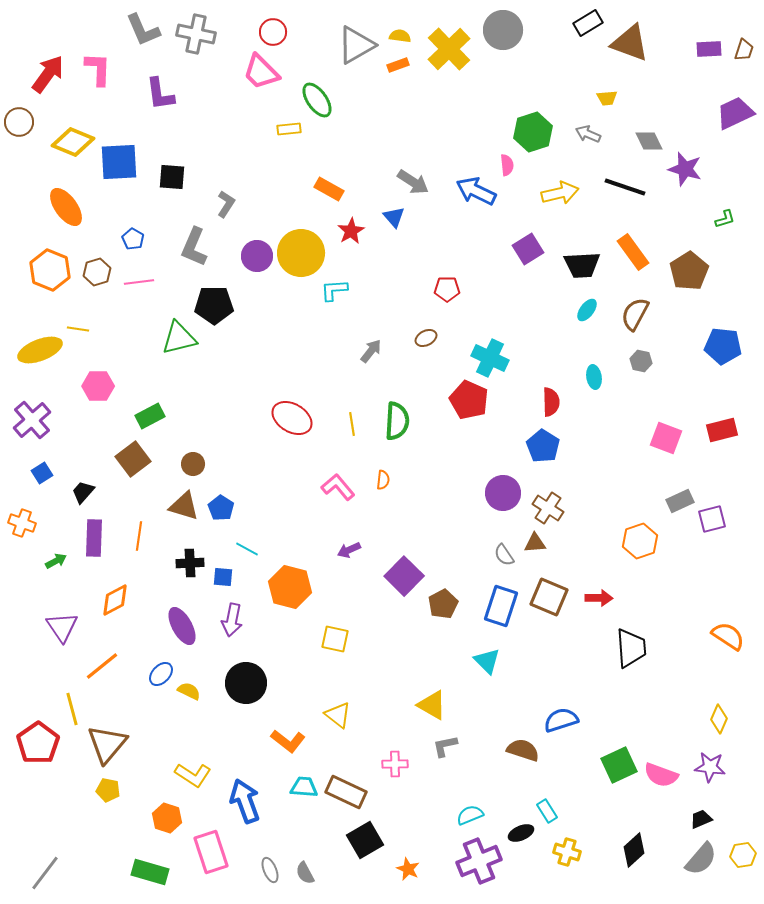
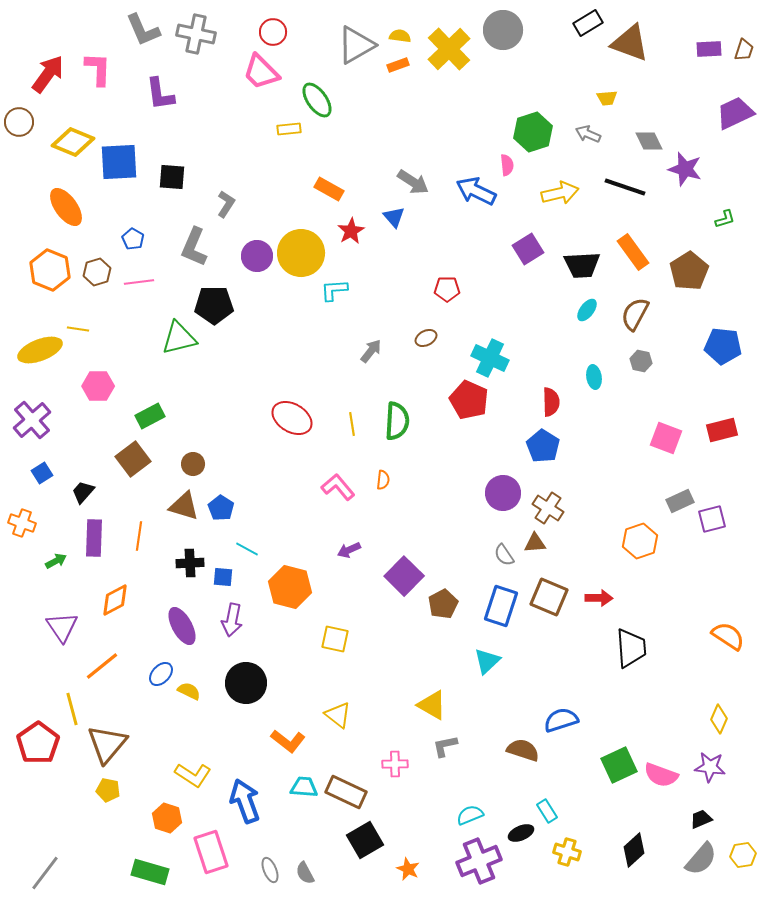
cyan triangle at (487, 661): rotated 32 degrees clockwise
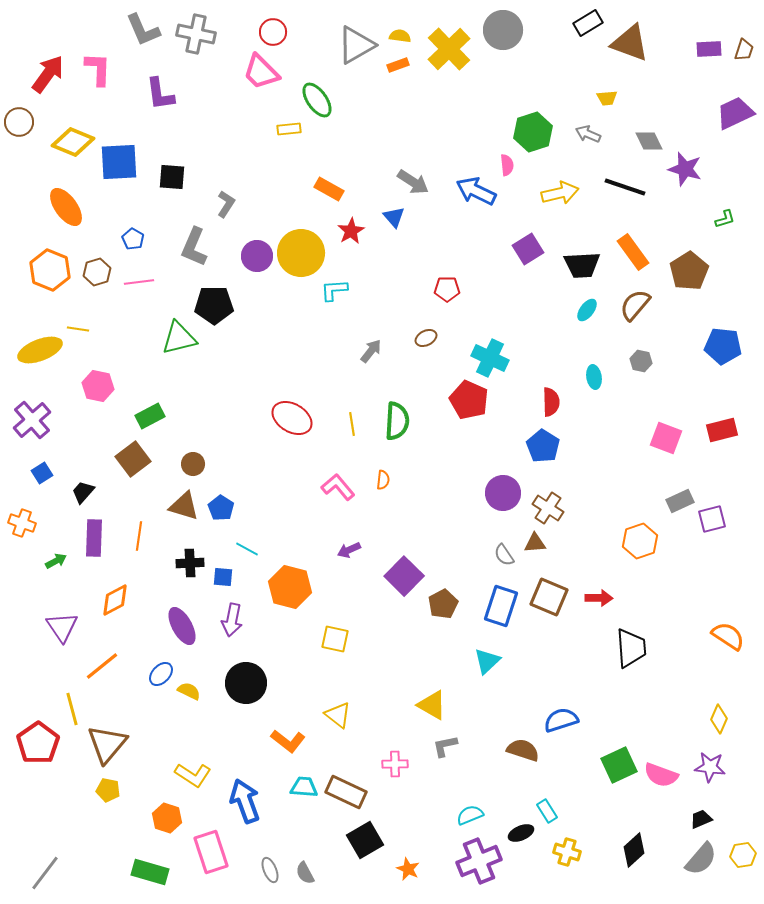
brown semicircle at (635, 314): moved 9 px up; rotated 12 degrees clockwise
pink hexagon at (98, 386): rotated 12 degrees clockwise
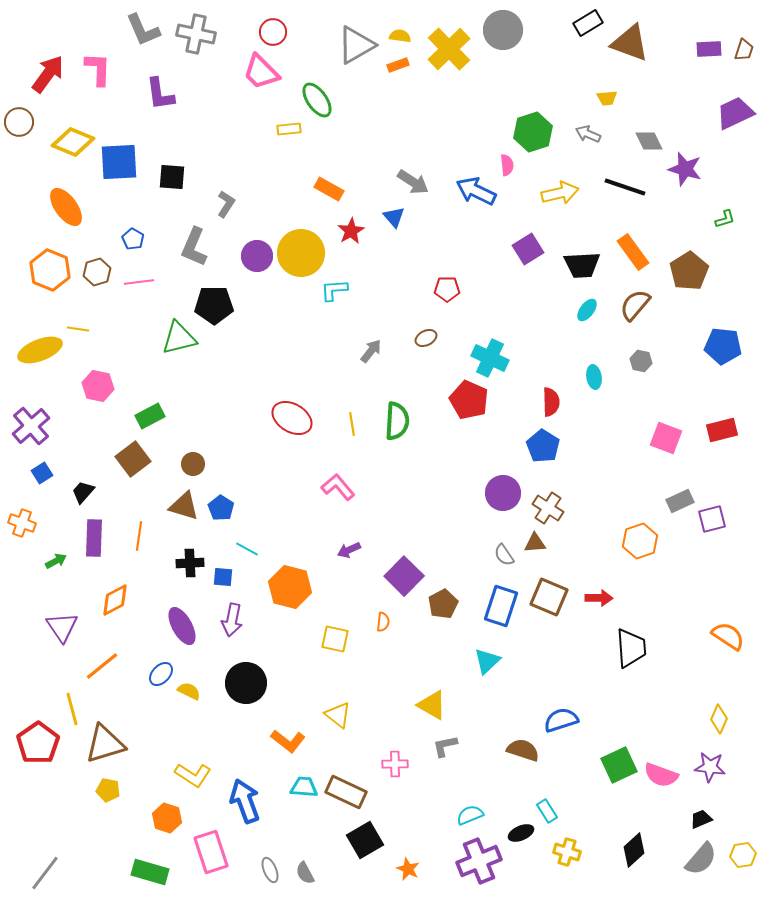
purple cross at (32, 420): moved 1 px left, 6 px down
orange semicircle at (383, 480): moved 142 px down
brown triangle at (107, 744): moved 2 px left; rotated 33 degrees clockwise
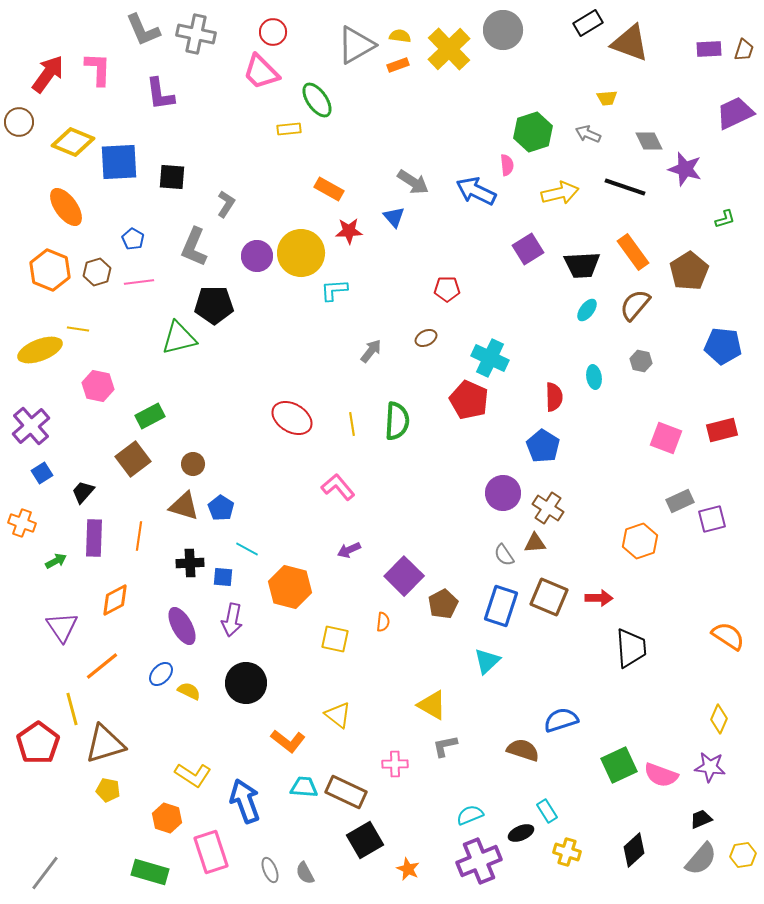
red star at (351, 231): moved 2 px left; rotated 28 degrees clockwise
red semicircle at (551, 402): moved 3 px right, 5 px up
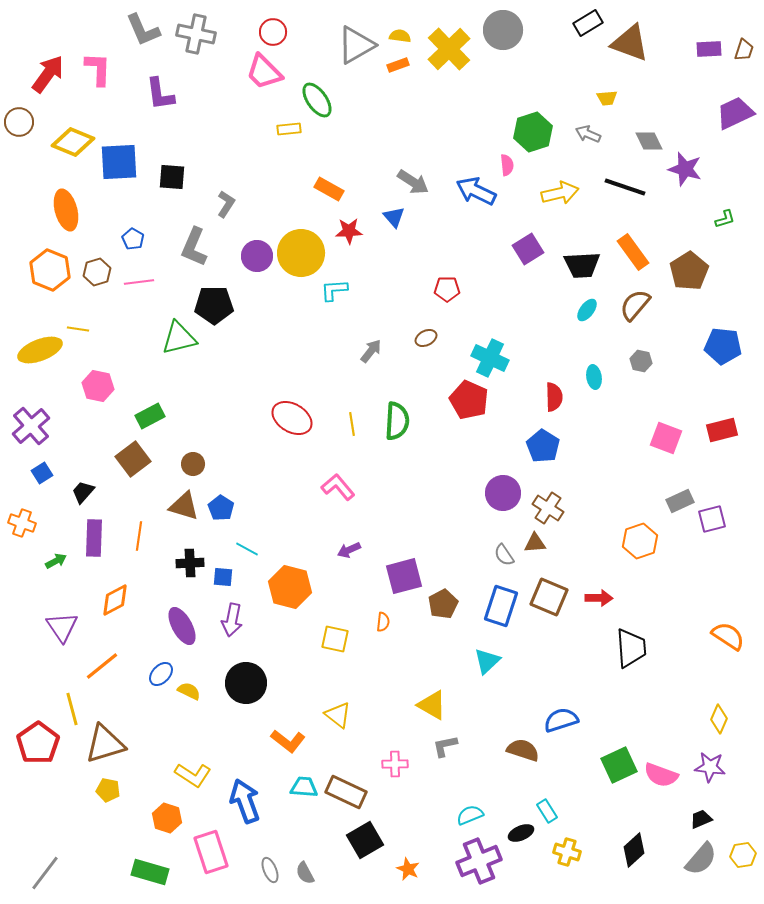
pink trapezoid at (261, 72): moved 3 px right
orange ellipse at (66, 207): moved 3 px down; rotated 21 degrees clockwise
purple square at (404, 576): rotated 30 degrees clockwise
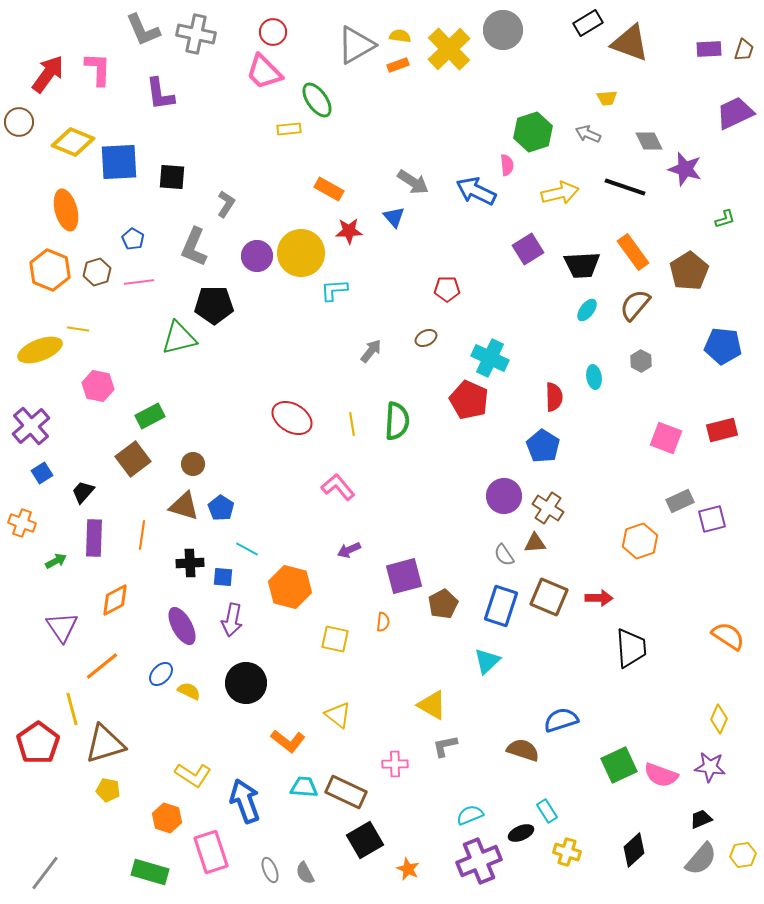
gray hexagon at (641, 361): rotated 15 degrees clockwise
purple circle at (503, 493): moved 1 px right, 3 px down
orange line at (139, 536): moved 3 px right, 1 px up
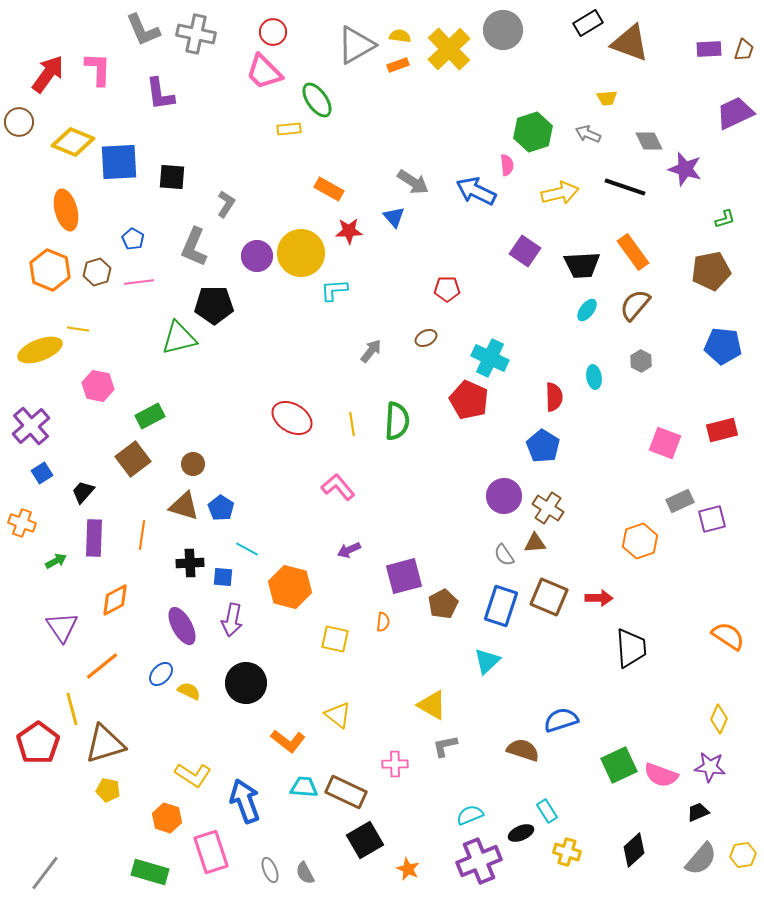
purple square at (528, 249): moved 3 px left, 2 px down; rotated 24 degrees counterclockwise
brown pentagon at (689, 271): moved 22 px right; rotated 21 degrees clockwise
pink square at (666, 438): moved 1 px left, 5 px down
black trapezoid at (701, 819): moved 3 px left, 7 px up
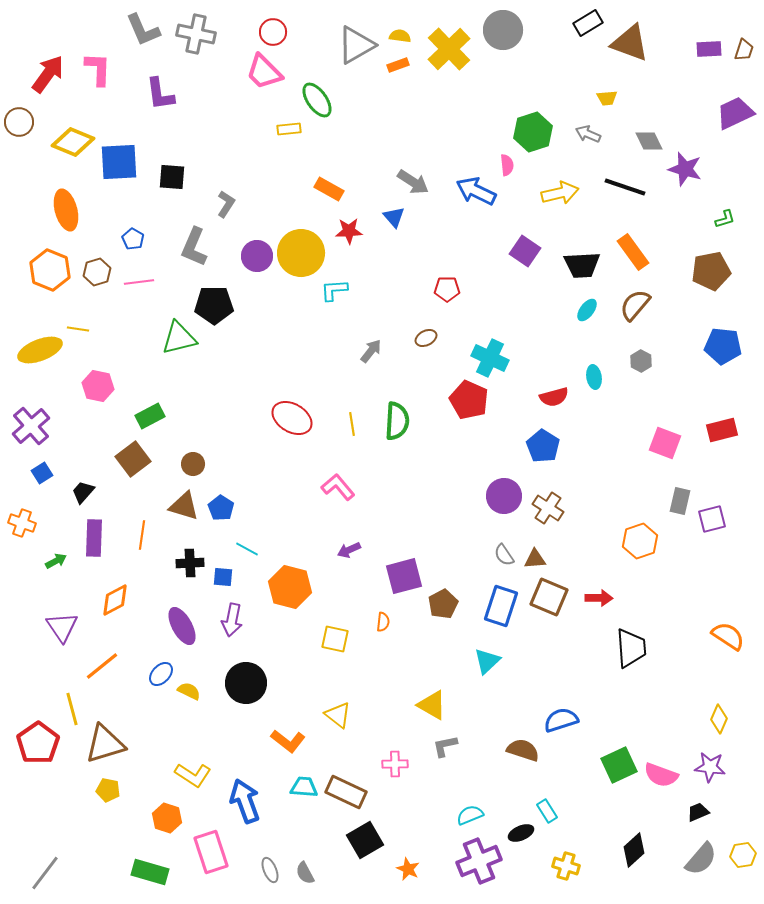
red semicircle at (554, 397): rotated 76 degrees clockwise
gray rectangle at (680, 501): rotated 52 degrees counterclockwise
brown triangle at (535, 543): moved 16 px down
yellow cross at (567, 852): moved 1 px left, 14 px down
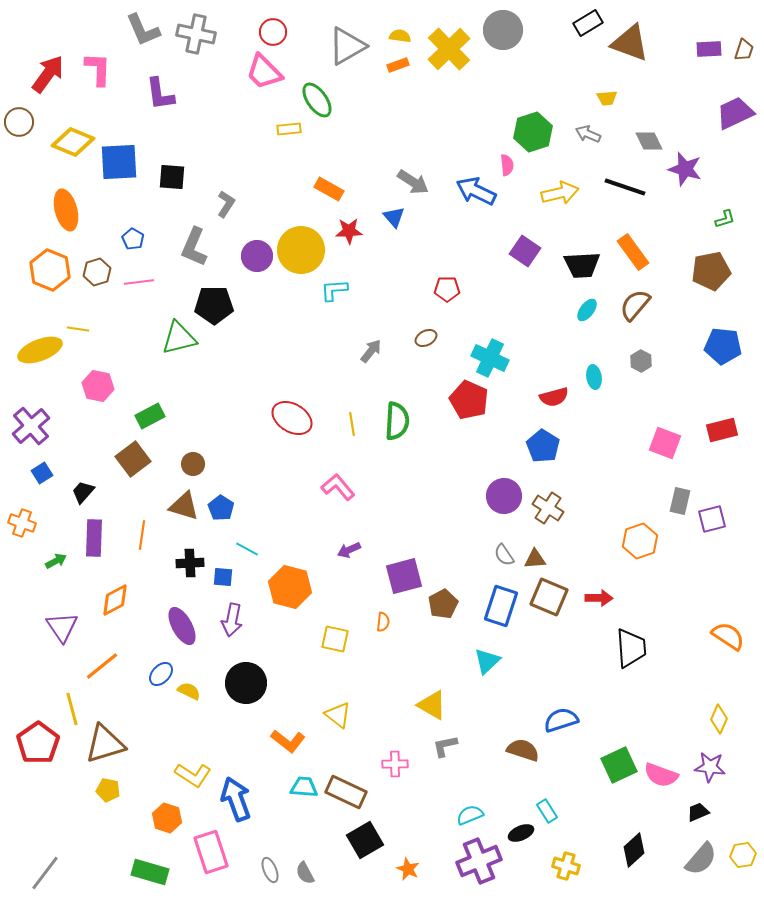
gray triangle at (356, 45): moved 9 px left, 1 px down
yellow circle at (301, 253): moved 3 px up
blue arrow at (245, 801): moved 9 px left, 2 px up
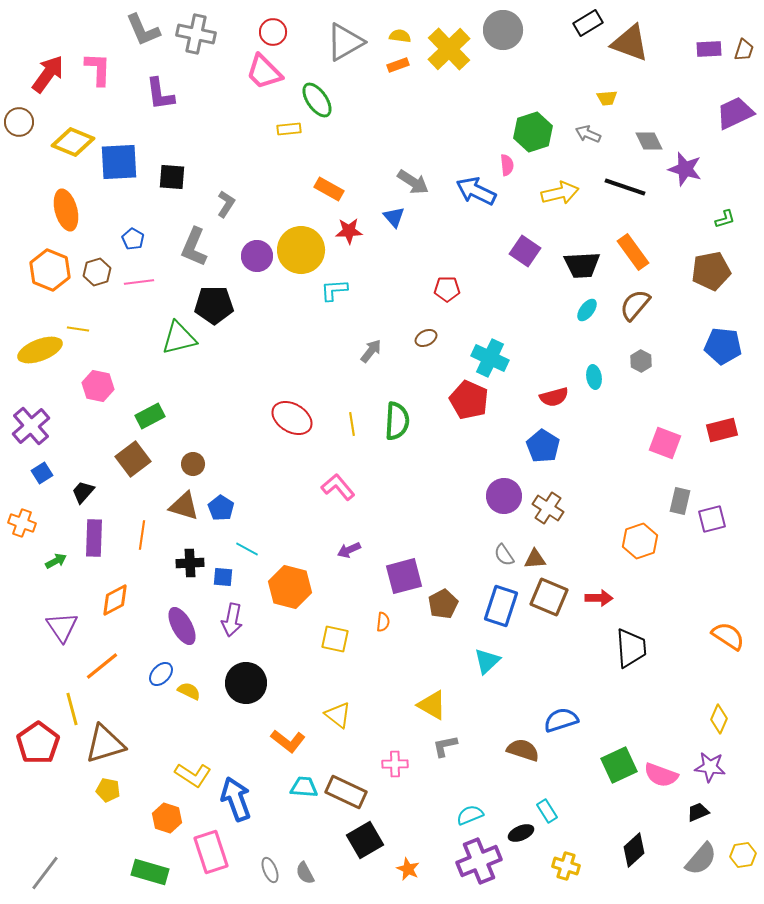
gray triangle at (347, 46): moved 2 px left, 4 px up
